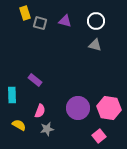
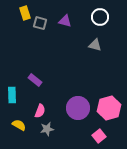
white circle: moved 4 px right, 4 px up
pink hexagon: rotated 25 degrees counterclockwise
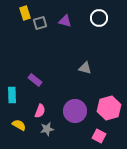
white circle: moved 1 px left, 1 px down
gray square: rotated 32 degrees counterclockwise
gray triangle: moved 10 px left, 23 px down
purple circle: moved 3 px left, 3 px down
pink square: rotated 24 degrees counterclockwise
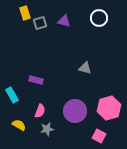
purple triangle: moved 1 px left
purple rectangle: moved 1 px right; rotated 24 degrees counterclockwise
cyan rectangle: rotated 28 degrees counterclockwise
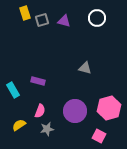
white circle: moved 2 px left
gray square: moved 2 px right, 3 px up
purple rectangle: moved 2 px right, 1 px down
cyan rectangle: moved 1 px right, 5 px up
yellow semicircle: rotated 64 degrees counterclockwise
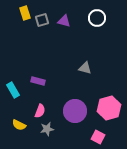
yellow semicircle: rotated 120 degrees counterclockwise
pink square: moved 1 px left, 1 px down
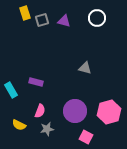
purple rectangle: moved 2 px left, 1 px down
cyan rectangle: moved 2 px left
pink hexagon: moved 4 px down
pink square: moved 12 px left
